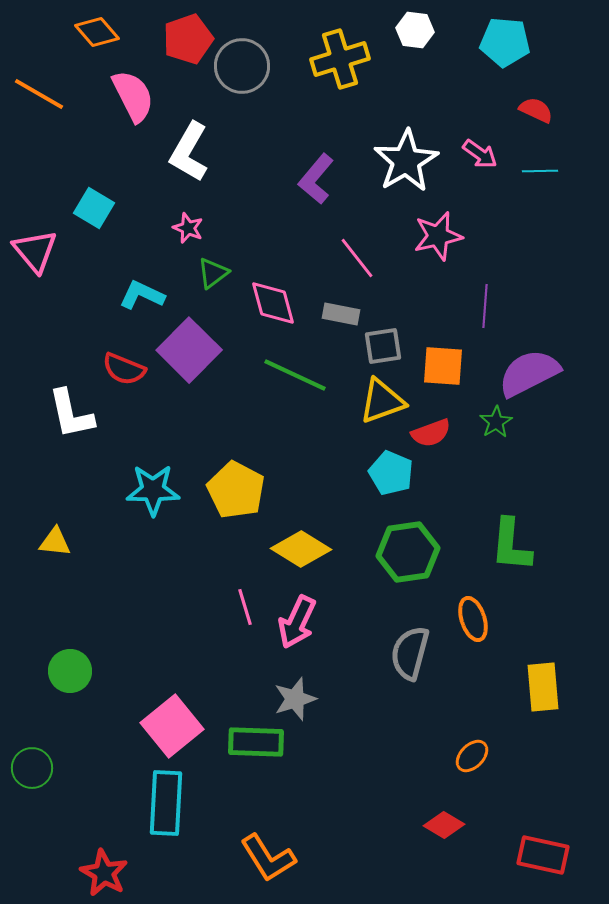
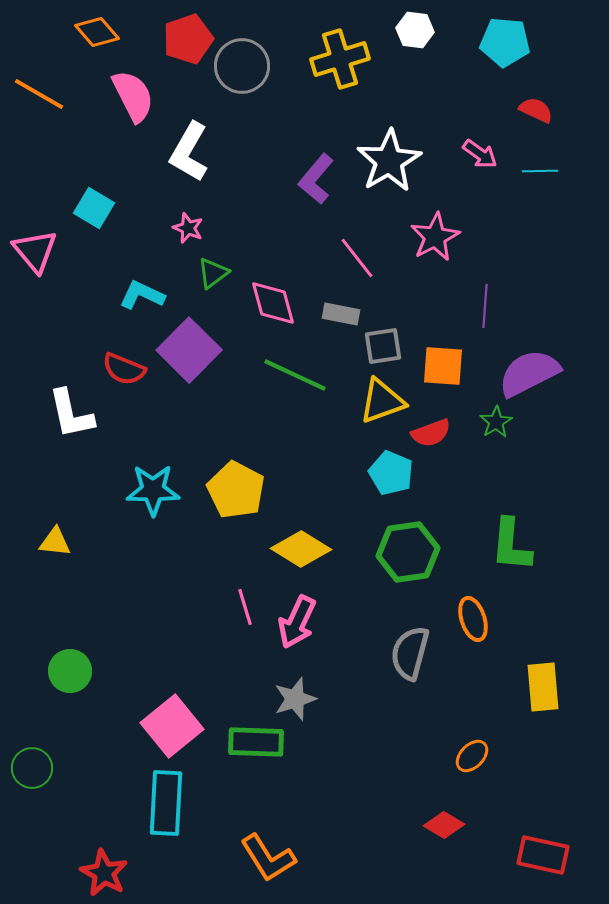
white star at (406, 161): moved 17 px left
pink star at (438, 236): moved 3 px left, 1 px down; rotated 15 degrees counterclockwise
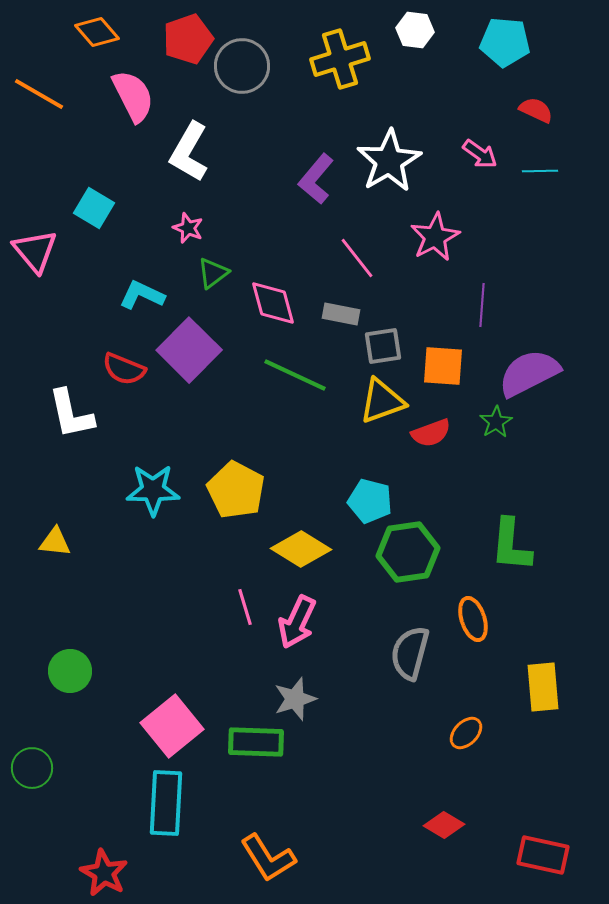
purple line at (485, 306): moved 3 px left, 1 px up
cyan pentagon at (391, 473): moved 21 px left, 28 px down; rotated 9 degrees counterclockwise
orange ellipse at (472, 756): moved 6 px left, 23 px up
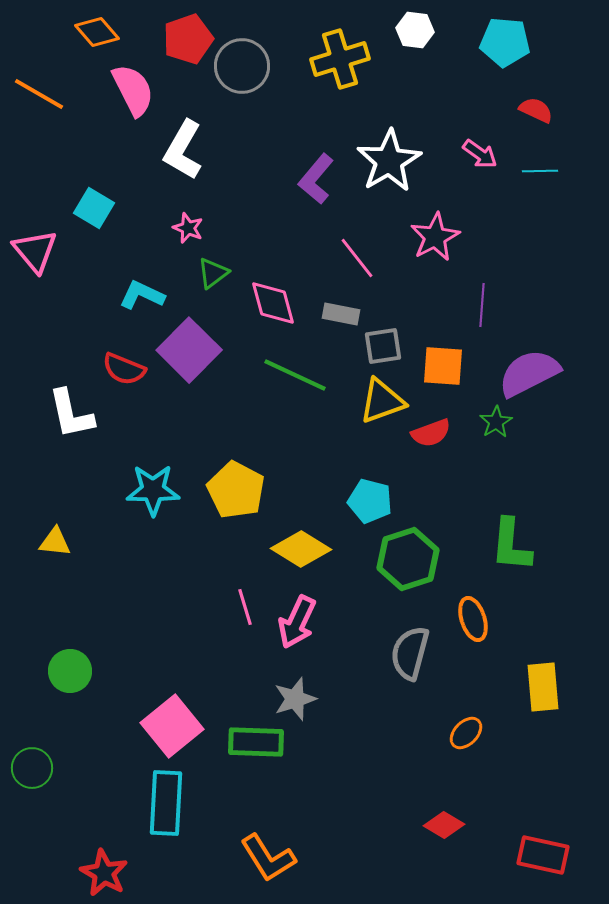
pink semicircle at (133, 96): moved 6 px up
white L-shape at (189, 152): moved 6 px left, 2 px up
green hexagon at (408, 552): moved 7 px down; rotated 10 degrees counterclockwise
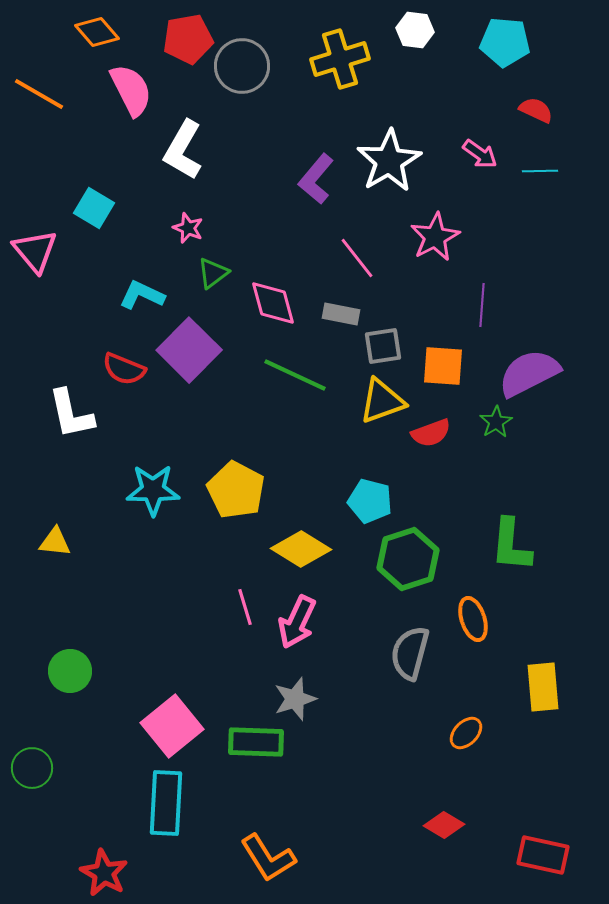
red pentagon at (188, 39): rotated 9 degrees clockwise
pink semicircle at (133, 90): moved 2 px left
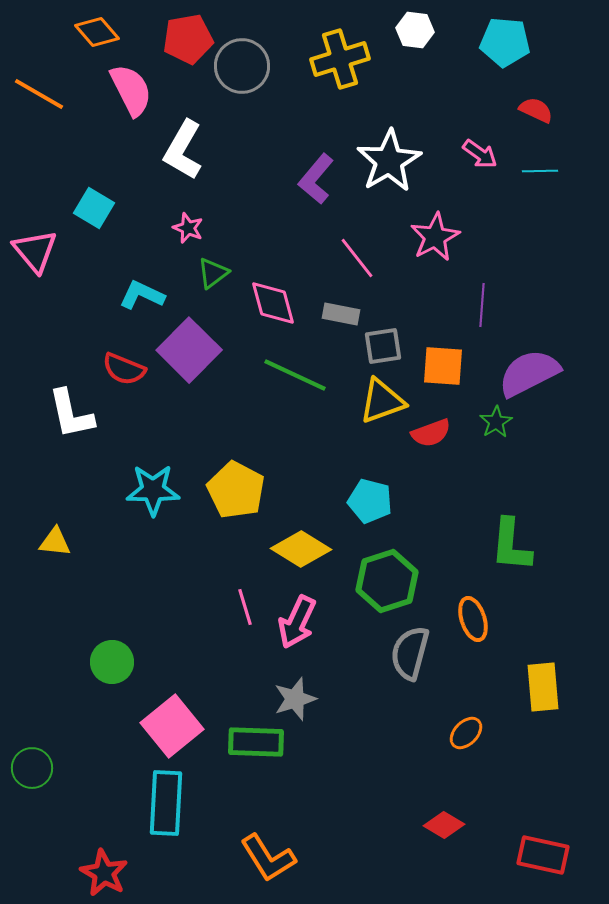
green hexagon at (408, 559): moved 21 px left, 22 px down
green circle at (70, 671): moved 42 px right, 9 px up
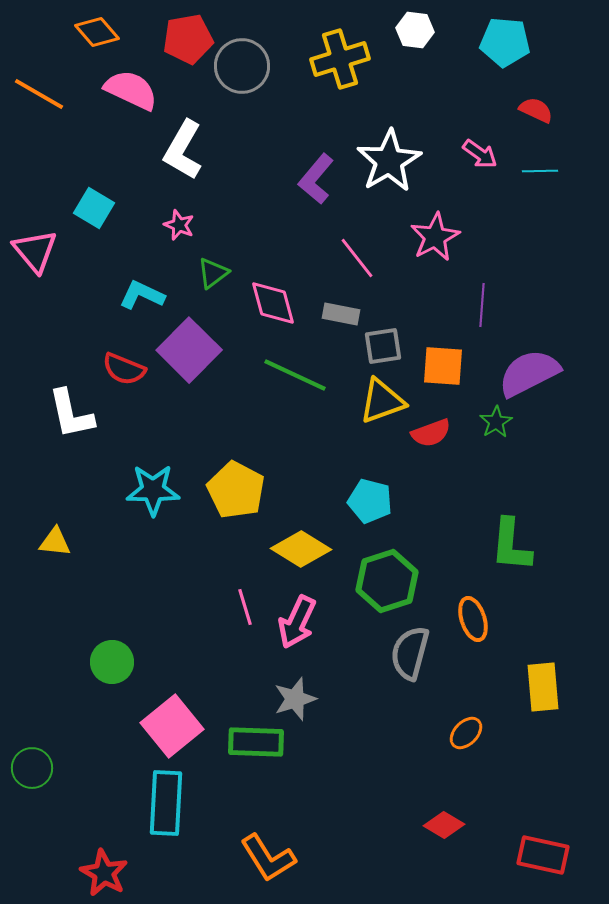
pink semicircle at (131, 90): rotated 38 degrees counterclockwise
pink star at (188, 228): moved 9 px left, 3 px up
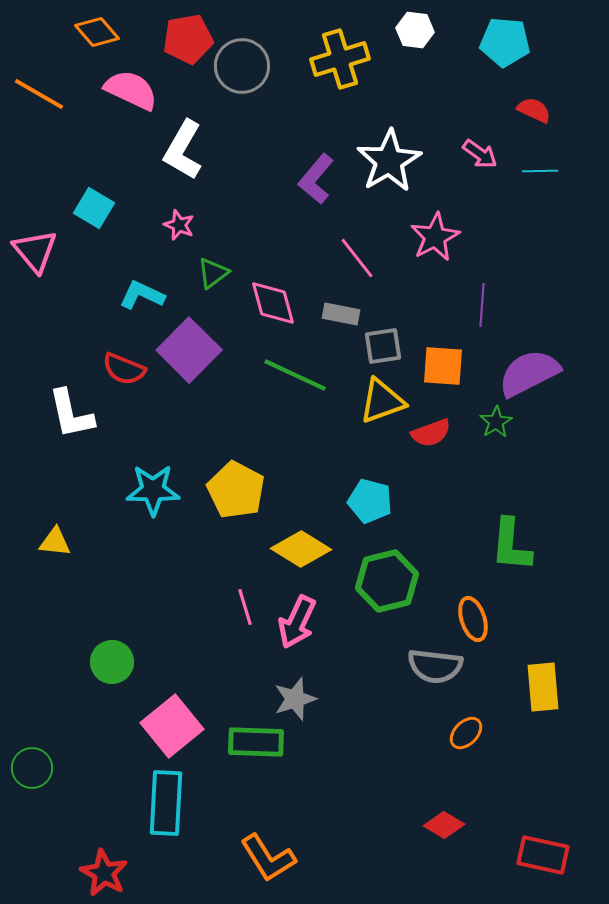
red semicircle at (536, 110): moved 2 px left
green hexagon at (387, 581): rotated 4 degrees clockwise
gray semicircle at (410, 653): moved 25 px right, 13 px down; rotated 98 degrees counterclockwise
